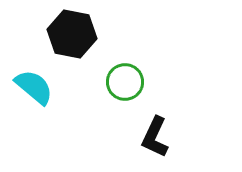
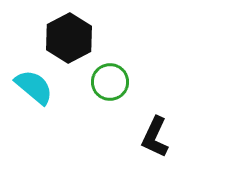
black hexagon: moved 3 px left, 4 px down; rotated 21 degrees clockwise
green circle: moved 15 px left
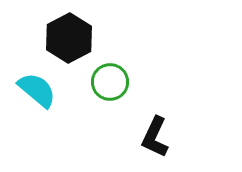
cyan semicircle: moved 3 px right, 3 px down
